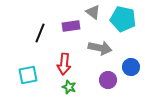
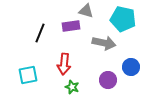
gray triangle: moved 7 px left, 1 px up; rotated 21 degrees counterclockwise
gray arrow: moved 4 px right, 5 px up
green star: moved 3 px right
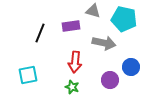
gray triangle: moved 7 px right
cyan pentagon: moved 1 px right
red arrow: moved 11 px right, 2 px up
purple circle: moved 2 px right
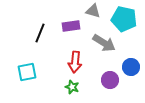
gray arrow: rotated 20 degrees clockwise
cyan square: moved 1 px left, 3 px up
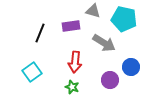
cyan square: moved 5 px right; rotated 24 degrees counterclockwise
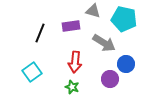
blue circle: moved 5 px left, 3 px up
purple circle: moved 1 px up
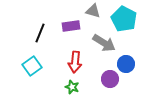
cyan pentagon: rotated 15 degrees clockwise
cyan square: moved 6 px up
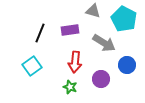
purple rectangle: moved 1 px left, 4 px down
blue circle: moved 1 px right, 1 px down
purple circle: moved 9 px left
green star: moved 2 px left
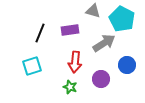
cyan pentagon: moved 2 px left
gray arrow: rotated 65 degrees counterclockwise
cyan square: rotated 18 degrees clockwise
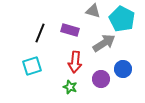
purple rectangle: rotated 24 degrees clockwise
blue circle: moved 4 px left, 4 px down
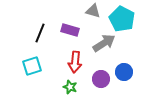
blue circle: moved 1 px right, 3 px down
